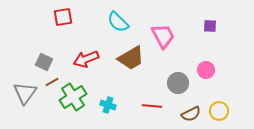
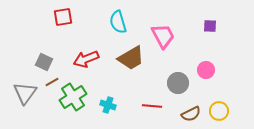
cyan semicircle: rotated 30 degrees clockwise
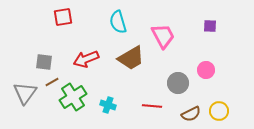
gray square: rotated 18 degrees counterclockwise
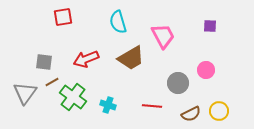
green cross: rotated 20 degrees counterclockwise
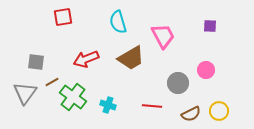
gray square: moved 8 px left
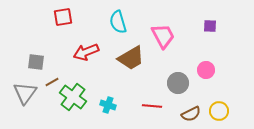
red arrow: moved 7 px up
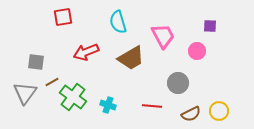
pink circle: moved 9 px left, 19 px up
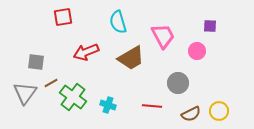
brown line: moved 1 px left, 1 px down
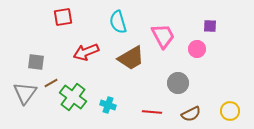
pink circle: moved 2 px up
red line: moved 6 px down
yellow circle: moved 11 px right
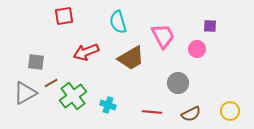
red square: moved 1 px right, 1 px up
gray triangle: rotated 25 degrees clockwise
green cross: moved 1 px up; rotated 16 degrees clockwise
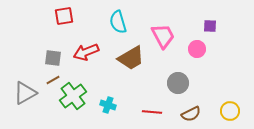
gray square: moved 17 px right, 4 px up
brown line: moved 2 px right, 3 px up
